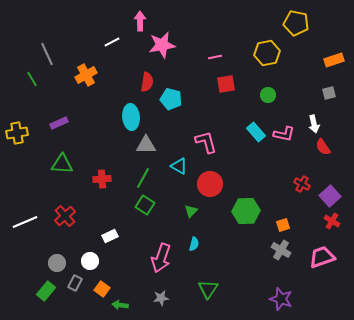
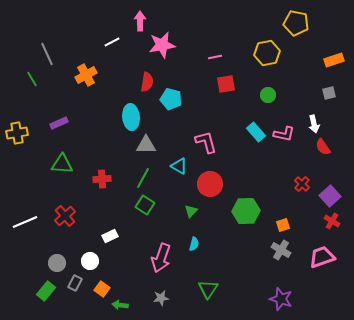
red cross at (302, 184): rotated 14 degrees clockwise
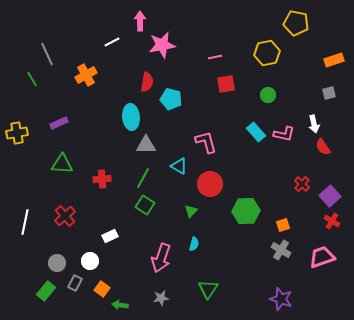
white line at (25, 222): rotated 55 degrees counterclockwise
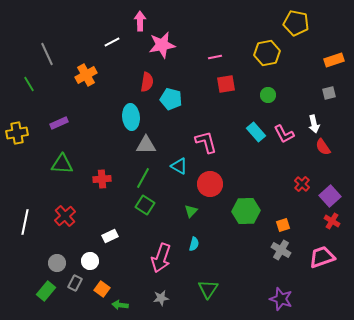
green line at (32, 79): moved 3 px left, 5 px down
pink L-shape at (284, 134): rotated 50 degrees clockwise
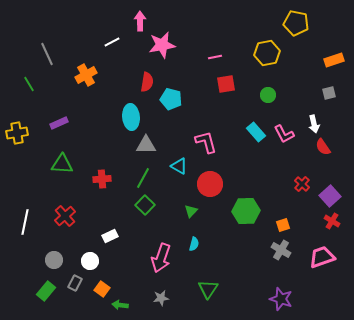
green square at (145, 205): rotated 12 degrees clockwise
gray circle at (57, 263): moved 3 px left, 3 px up
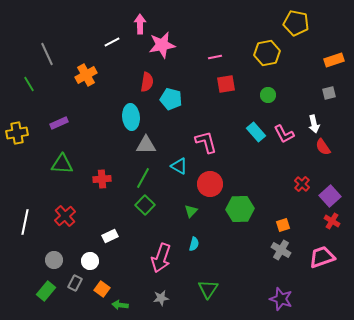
pink arrow at (140, 21): moved 3 px down
green hexagon at (246, 211): moved 6 px left, 2 px up
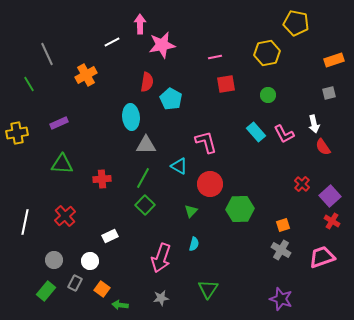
cyan pentagon at (171, 99): rotated 15 degrees clockwise
